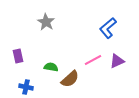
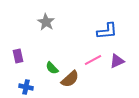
blue L-shape: moved 1 px left, 3 px down; rotated 145 degrees counterclockwise
green semicircle: moved 1 px right, 1 px down; rotated 144 degrees counterclockwise
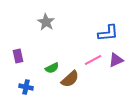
blue L-shape: moved 1 px right, 2 px down
purple triangle: moved 1 px left, 1 px up
green semicircle: rotated 72 degrees counterclockwise
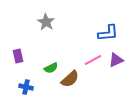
green semicircle: moved 1 px left
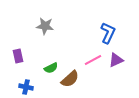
gray star: moved 1 px left, 4 px down; rotated 24 degrees counterclockwise
blue L-shape: rotated 60 degrees counterclockwise
